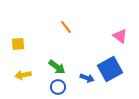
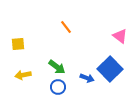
blue square: rotated 15 degrees counterclockwise
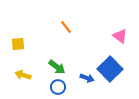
yellow arrow: rotated 28 degrees clockwise
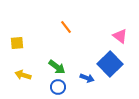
yellow square: moved 1 px left, 1 px up
blue square: moved 5 px up
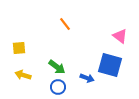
orange line: moved 1 px left, 3 px up
yellow square: moved 2 px right, 5 px down
blue square: moved 1 px down; rotated 30 degrees counterclockwise
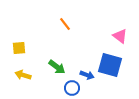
blue arrow: moved 3 px up
blue circle: moved 14 px right, 1 px down
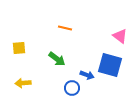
orange line: moved 4 px down; rotated 40 degrees counterclockwise
green arrow: moved 8 px up
yellow arrow: moved 8 px down; rotated 21 degrees counterclockwise
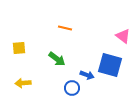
pink triangle: moved 3 px right
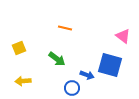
yellow square: rotated 16 degrees counterclockwise
yellow arrow: moved 2 px up
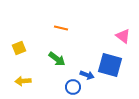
orange line: moved 4 px left
blue circle: moved 1 px right, 1 px up
